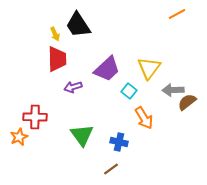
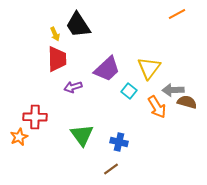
brown semicircle: rotated 54 degrees clockwise
orange arrow: moved 13 px right, 11 px up
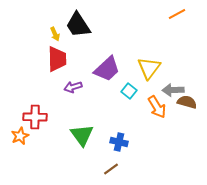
orange star: moved 1 px right, 1 px up
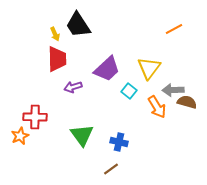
orange line: moved 3 px left, 15 px down
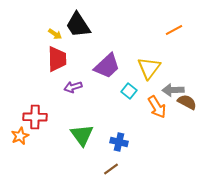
orange line: moved 1 px down
yellow arrow: rotated 32 degrees counterclockwise
purple trapezoid: moved 3 px up
brown semicircle: rotated 12 degrees clockwise
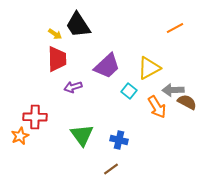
orange line: moved 1 px right, 2 px up
yellow triangle: rotated 25 degrees clockwise
blue cross: moved 2 px up
